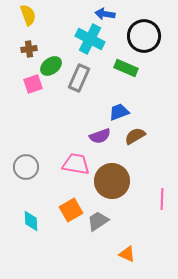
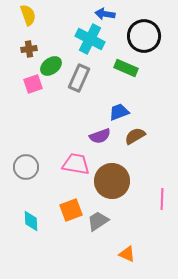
orange square: rotated 10 degrees clockwise
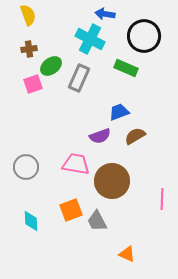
gray trapezoid: moved 1 px left; rotated 85 degrees counterclockwise
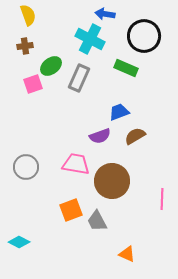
brown cross: moved 4 px left, 3 px up
cyan diamond: moved 12 px left, 21 px down; rotated 60 degrees counterclockwise
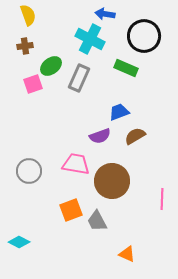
gray circle: moved 3 px right, 4 px down
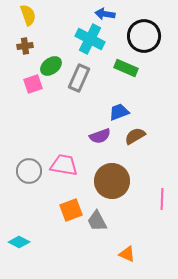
pink trapezoid: moved 12 px left, 1 px down
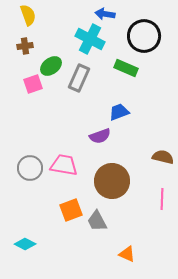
brown semicircle: moved 28 px right, 21 px down; rotated 45 degrees clockwise
gray circle: moved 1 px right, 3 px up
cyan diamond: moved 6 px right, 2 px down
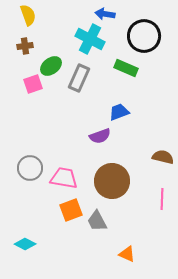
pink trapezoid: moved 13 px down
